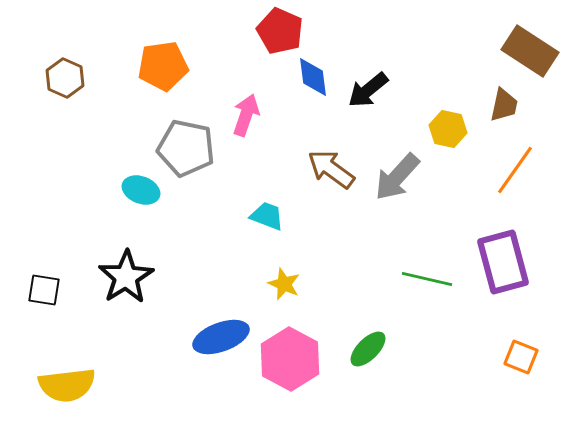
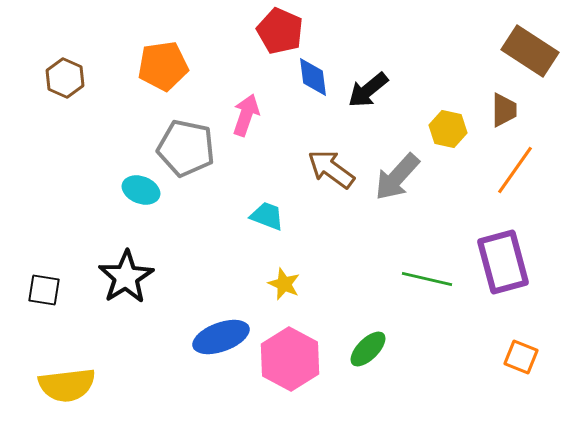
brown trapezoid: moved 5 px down; rotated 12 degrees counterclockwise
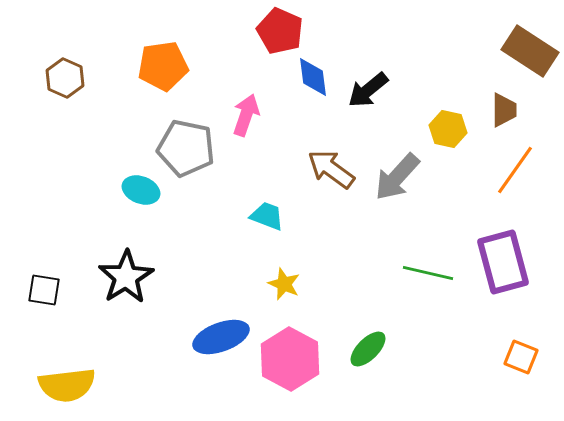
green line: moved 1 px right, 6 px up
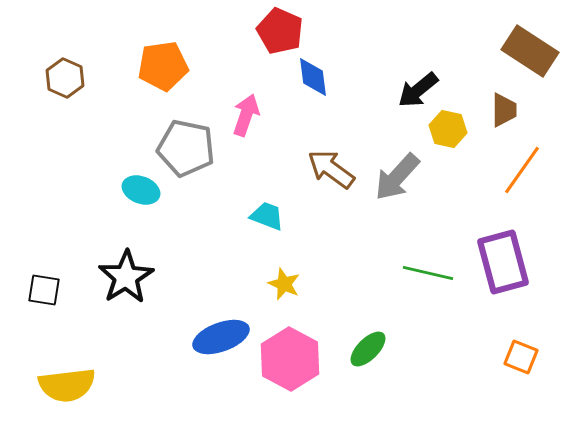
black arrow: moved 50 px right
orange line: moved 7 px right
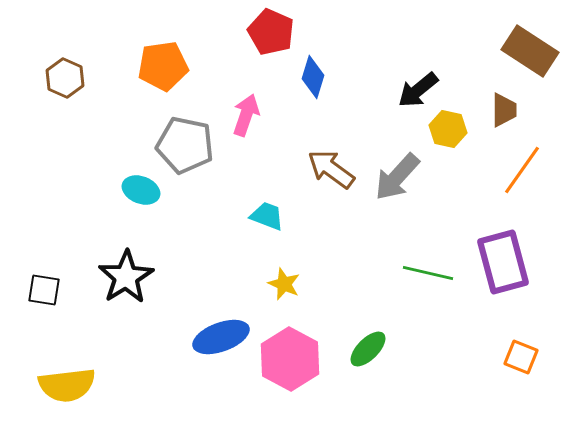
red pentagon: moved 9 px left, 1 px down
blue diamond: rotated 24 degrees clockwise
gray pentagon: moved 1 px left, 3 px up
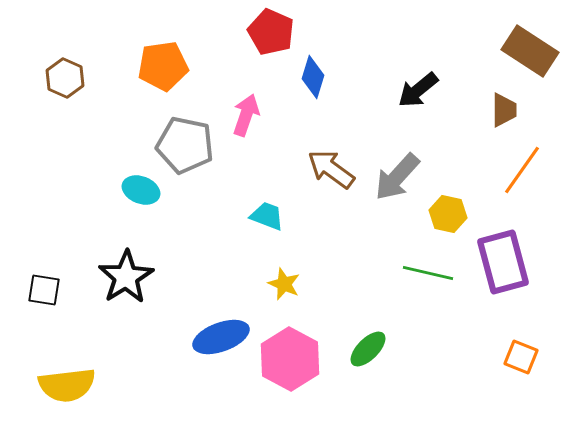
yellow hexagon: moved 85 px down
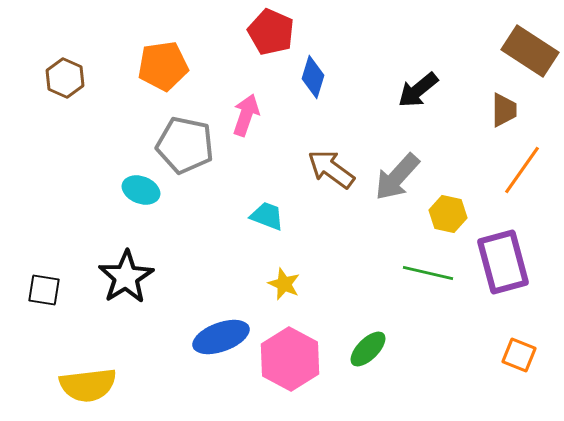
orange square: moved 2 px left, 2 px up
yellow semicircle: moved 21 px right
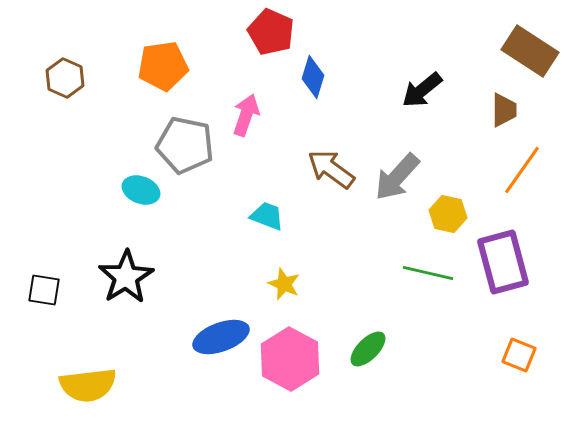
black arrow: moved 4 px right
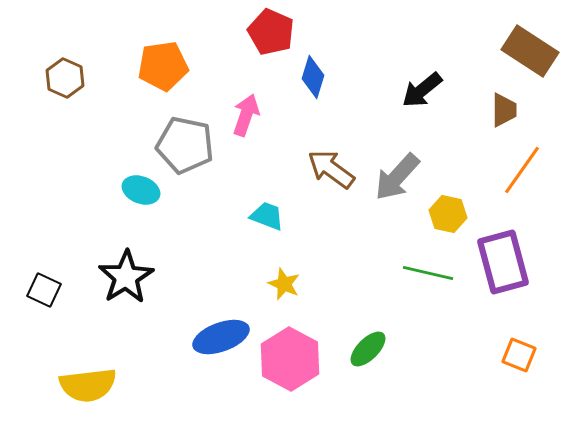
black square: rotated 16 degrees clockwise
